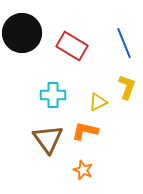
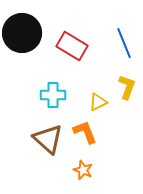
orange L-shape: moved 1 px down; rotated 56 degrees clockwise
brown triangle: rotated 12 degrees counterclockwise
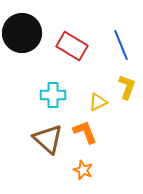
blue line: moved 3 px left, 2 px down
